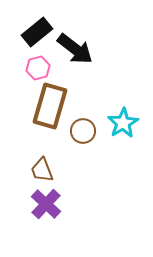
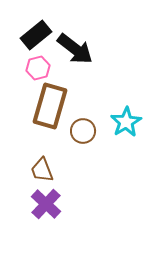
black rectangle: moved 1 px left, 3 px down
cyan star: moved 3 px right, 1 px up
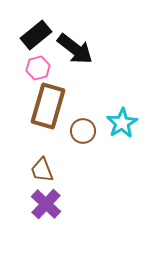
brown rectangle: moved 2 px left
cyan star: moved 4 px left, 1 px down
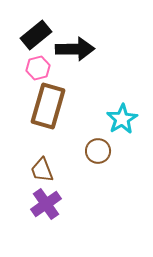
black arrow: rotated 39 degrees counterclockwise
cyan star: moved 4 px up
brown circle: moved 15 px right, 20 px down
purple cross: rotated 12 degrees clockwise
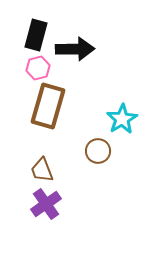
black rectangle: rotated 36 degrees counterclockwise
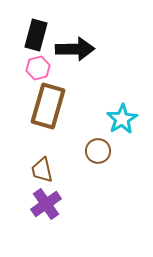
brown trapezoid: rotated 8 degrees clockwise
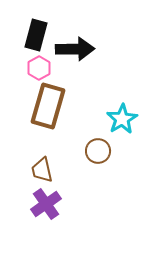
pink hexagon: moved 1 px right; rotated 15 degrees counterclockwise
